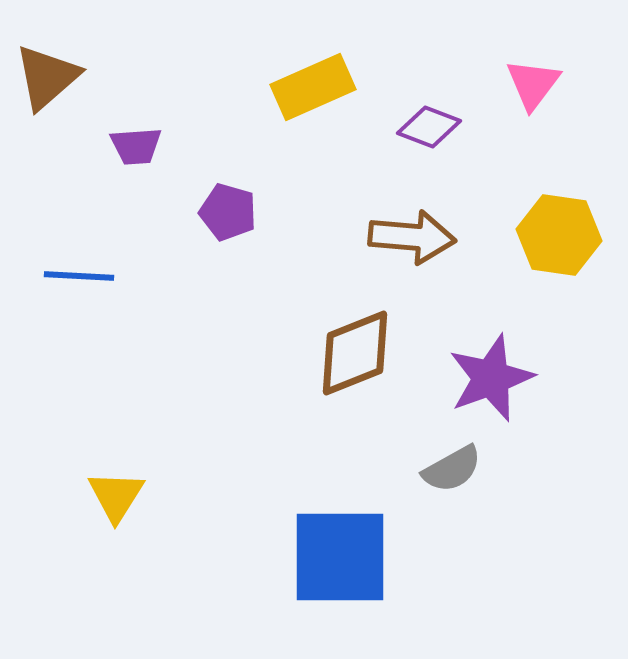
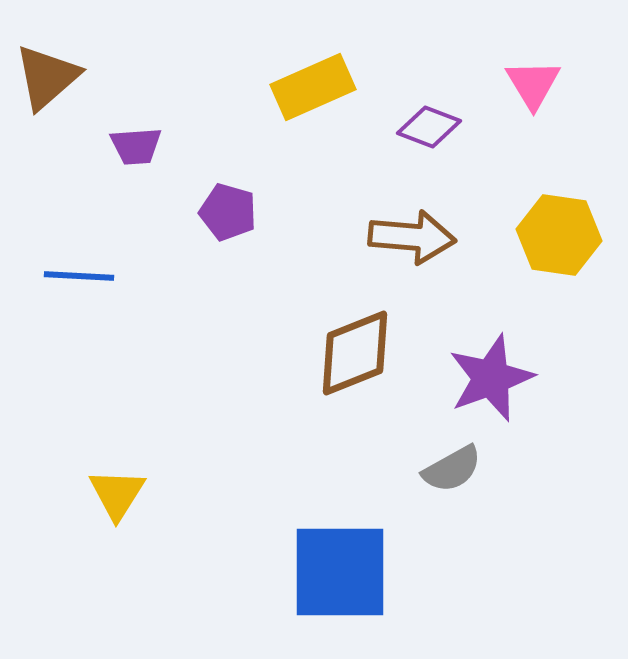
pink triangle: rotated 8 degrees counterclockwise
yellow triangle: moved 1 px right, 2 px up
blue square: moved 15 px down
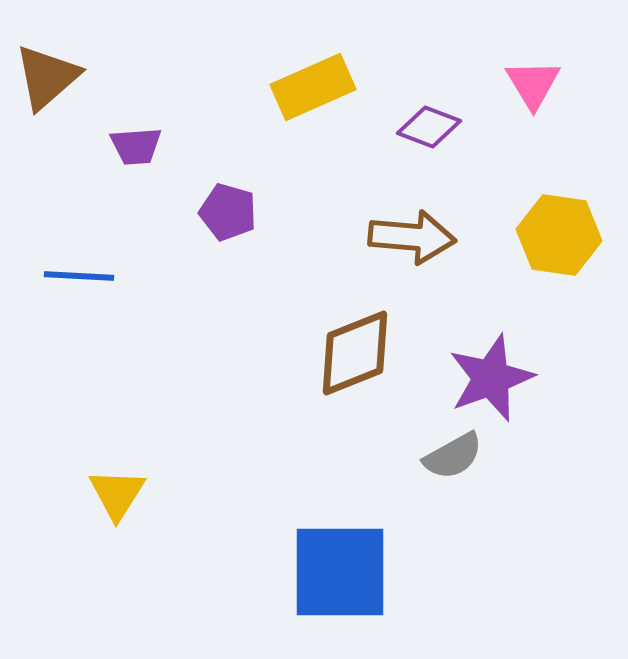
gray semicircle: moved 1 px right, 13 px up
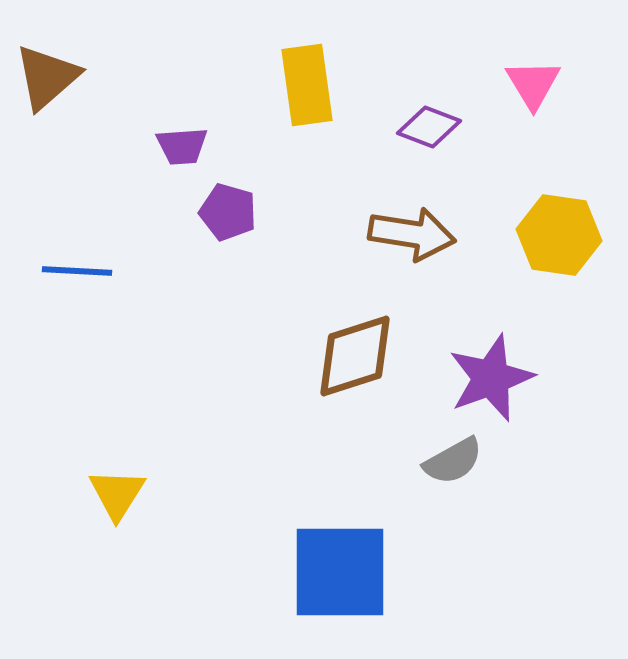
yellow rectangle: moved 6 px left, 2 px up; rotated 74 degrees counterclockwise
purple trapezoid: moved 46 px right
brown arrow: moved 3 px up; rotated 4 degrees clockwise
blue line: moved 2 px left, 5 px up
brown diamond: moved 3 px down; rotated 4 degrees clockwise
gray semicircle: moved 5 px down
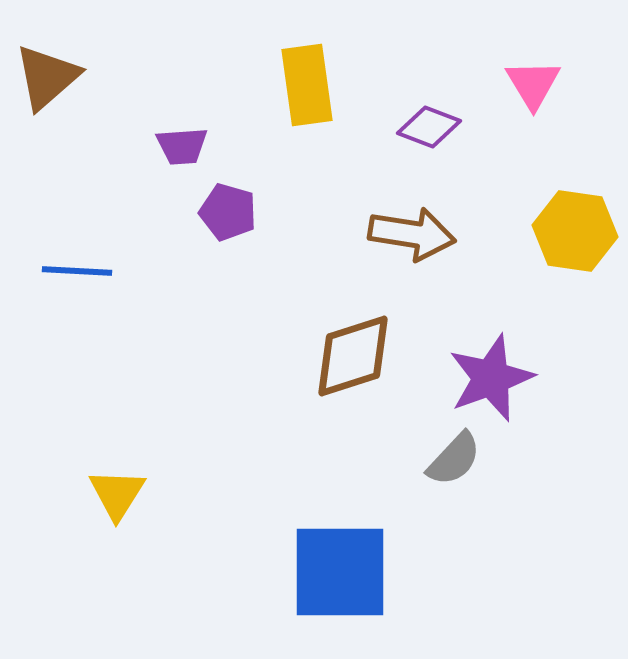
yellow hexagon: moved 16 px right, 4 px up
brown diamond: moved 2 px left
gray semicircle: moved 1 px right, 2 px up; rotated 18 degrees counterclockwise
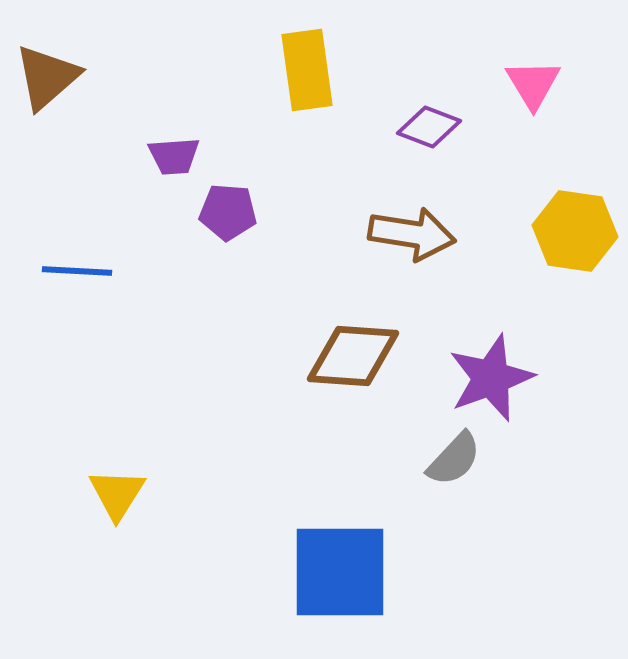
yellow rectangle: moved 15 px up
purple trapezoid: moved 8 px left, 10 px down
purple pentagon: rotated 12 degrees counterclockwise
brown diamond: rotated 22 degrees clockwise
